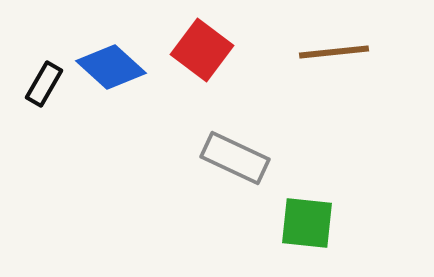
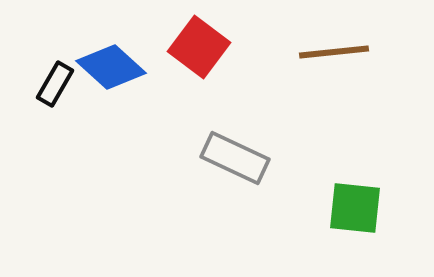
red square: moved 3 px left, 3 px up
black rectangle: moved 11 px right
green square: moved 48 px right, 15 px up
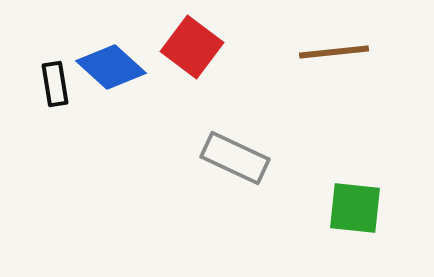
red square: moved 7 px left
black rectangle: rotated 39 degrees counterclockwise
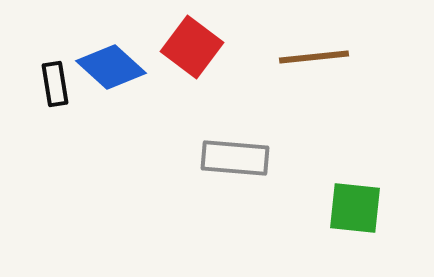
brown line: moved 20 px left, 5 px down
gray rectangle: rotated 20 degrees counterclockwise
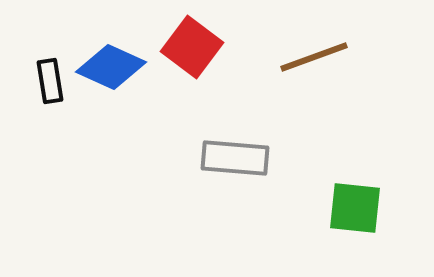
brown line: rotated 14 degrees counterclockwise
blue diamond: rotated 18 degrees counterclockwise
black rectangle: moved 5 px left, 3 px up
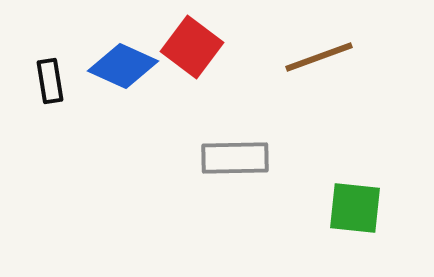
brown line: moved 5 px right
blue diamond: moved 12 px right, 1 px up
gray rectangle: rotated 6 degrees counterclockwise
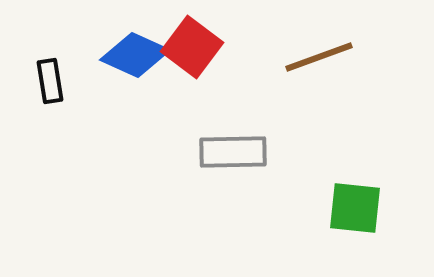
blue diamond: moved 12 px right, 11 px up
gray rectangle: moved 2 px left, 6 px up
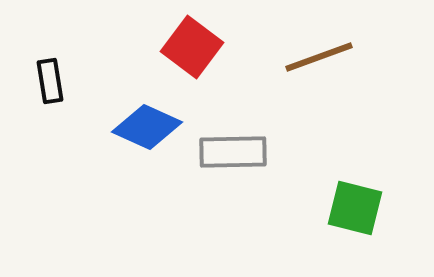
blue diamond: moved 12 px right, 72 px down
green square: rotated 8 degrees clockwise
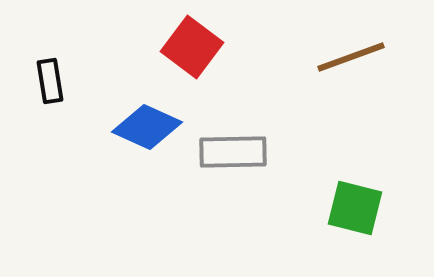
brown line: moved 32 px right
